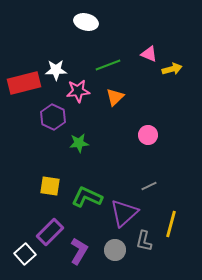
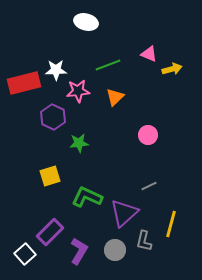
yellow square: moved 10 px up; rotated 25 degrees counterclockwise
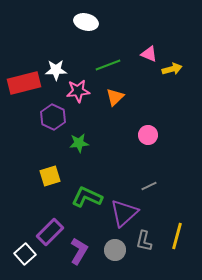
yellow line: moved 6 px right, 12 px down
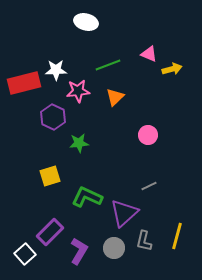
gray circle: moved 1 px left, 2 px up
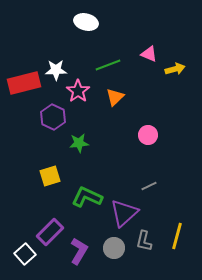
yellow arrow: moved 3 px right
pink star: rotated 30 degrees counterclockwise
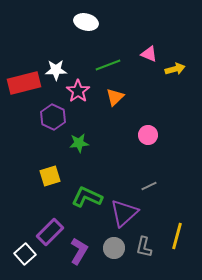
gray L-shape: moved 6 px down
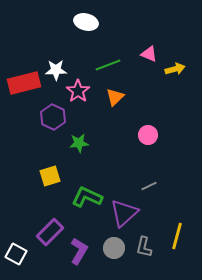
white square: moved 9 px left; rotated 20 degrees counterclockwise
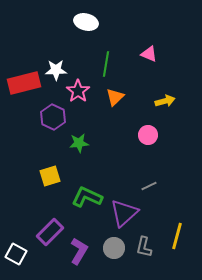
green line: moved 2 px left, 1 px up; rotated 60 degrees counterclockwise
yellow arrow: moved 10 px left, 32 px down
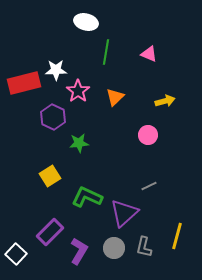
green line: moved 12 px up
yellow square: rotated 15 degrees counterclockwise
white square: rotated 15 degrees clockwise
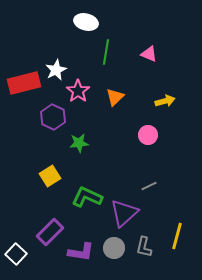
white star: rotated 25 degrees counterclockwise
purple L-shape: moved 2 px right, 1 px down; rotated 68 degrees clockwise
